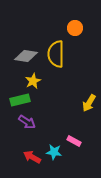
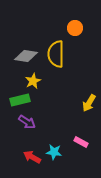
pink rectangle: moved 7 px right, 1 px down
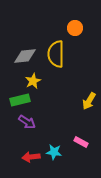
gray diamond: moved 1 px left; rotated 15 degrees counterclockwise
yellow arrow: moved 2 px up
red arrow: moved 1 px left; rotated 36 degrees counterclockwise
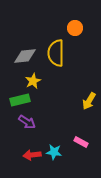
yellow semicircle: moved 1 px up
red arrow: moved 1 px right, 2 px up
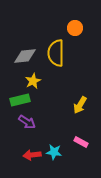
yellow arrow: moved 9 px left, 4 px down
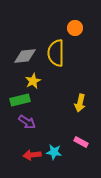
yellow arrow: moved 2 px up; rotated 18 degrees counterclockwise
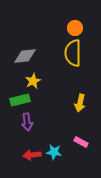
yellow semicircle: moved 17 px right
purple arrow: rotated 48 degrees clockwise
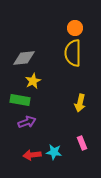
gray diamond: moved 1 px left, 2 px down
green rectangle: rotated 24 degrees clockwise
purple arrow: rotated 102 degrees counterclockwise
pink rectangle: moved 1 px right, 1 px down; rotated 40 degrees clockwise
